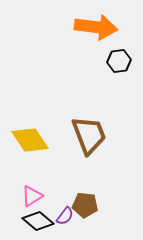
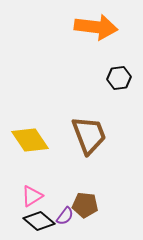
black hexagon: moved 17 px down
black diamond: moved 1 px right
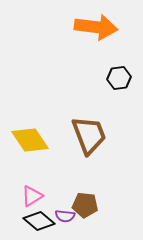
purple semicircle: rotated 60 degrees clockwise
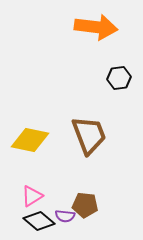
yellow diamond: rotated 45 degrees counterclockwise
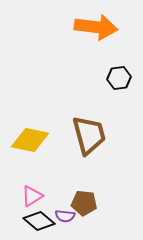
brown trapezoid: rotated 6 degrees clockwise
brown pentagon: moved 1 px left, 2 px up
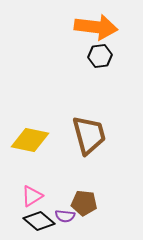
black hexagon: moved 19 px left, 22 px up
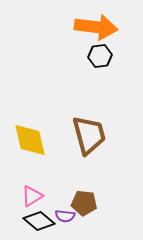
yellow diamond: rotated 66 degrees clockwise
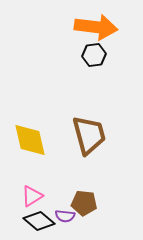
black hexagon: moved 6 px left, 1 px up
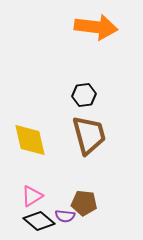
black hexagon: moved 10 px left, 40 px down
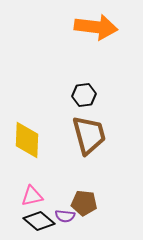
yellow diamond: moved 3 px left; rotated 15 degrees clockwise
pink triangle: rotated 20 degrees clockwise
